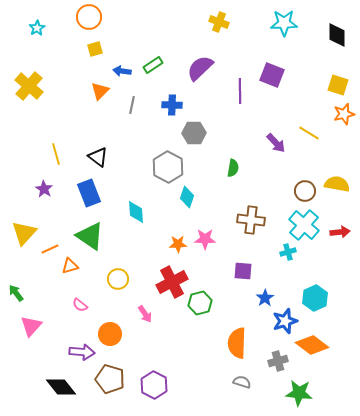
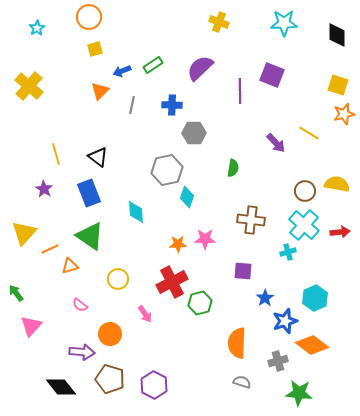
blue arrow at (122, 71): rotated 30 degrees counterclockwise
gray hexagon at (168, 167): moved 1 px left, 3 px down; rotated 20 degrees clockwise
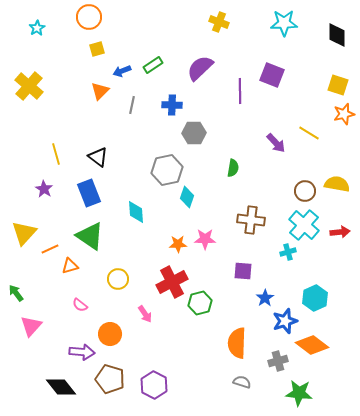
yellow square at (95, 49): moved 2 px right
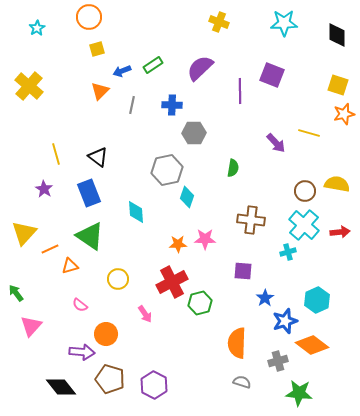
yellow line at (309, 133): rotated 15 degrees counterclockwise
cyan hexagon at (315, 298): moved 2 px right, 2 px down
orange circle at (110, 334): moved 4 px left
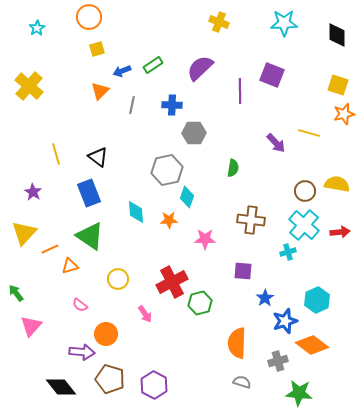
purple star at (44, 189): moved 11 px left, 3 px down
orange star at (178, 244): moved 9 px left, 24 px up
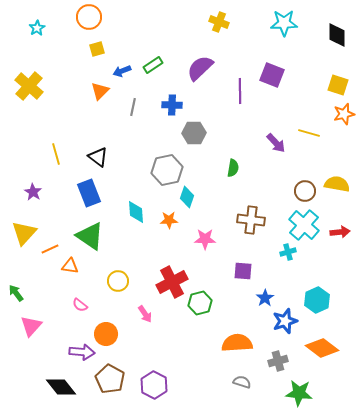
gray line at (132, 105): moved 1 px right, 2 px down
orange triangle at (70, 266): rotated 24 degrees clockwise
yellow circle at (118, 279): moved 2 px down
orange semicircle at (237, 343): rotated 84 degrees clockwise
orange diamond at (312, 345): moved 10 px right, 3 px down
brown pentagon at (110, 379): rotated 12 degrees clockwise
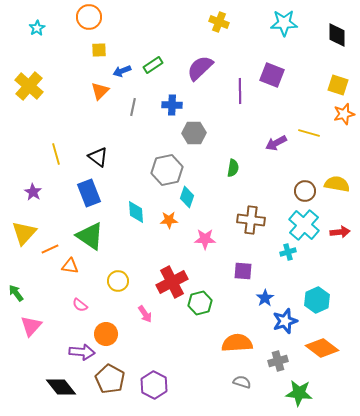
yellow square at (97, 49): moved 2 px right, 1 px down; rotated 14 degrees clockwise
purple arrow at (276, 143): rotated 105 degrees clockwise
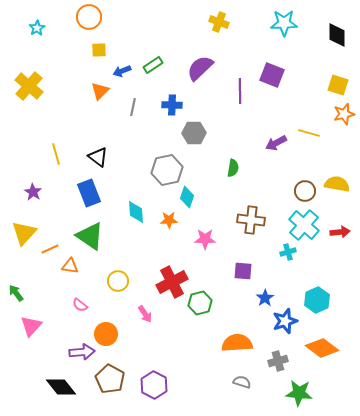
purple arrow at (82, 352): rotated 10 degrees counterclockwise
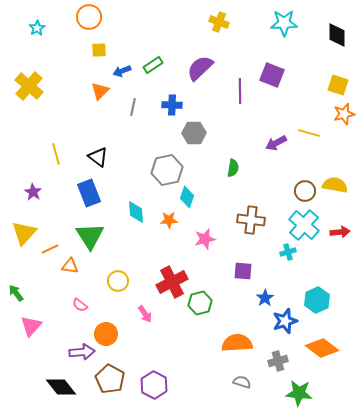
yellow semicircle at (337, 184): moved 2 px left, 1 px down
green triangle at (90, 236): rotated 24 degrees clockwise
pink star at (205, 239): rotated 15 degrees counterclockwise
